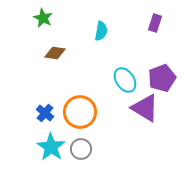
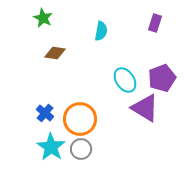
orange circle: moved 7 px down
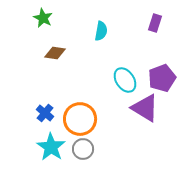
gray circle: moved 2 px right
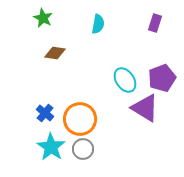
cyan semicircle: moved 3 px left, 7 px up
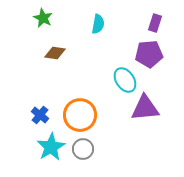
purple pentagon: moved 13 px left, 24 px up; rotated 16 degrees clockwise
purple triangle: rotated 36 degrees counterclockwise
blue cross: moved 5 px left, 2 px down
orange circle: moved 4 px up
cyan star: rotated 8 degrees clockwise
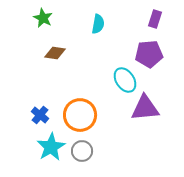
purple rectangle: moved 4 px up
gray circle: moved 1 px left, 2 px down
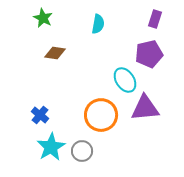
purple pentagon: rotated 8 degrees counterclockwise
orange circle: moved 21 px right
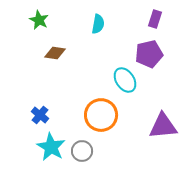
green star: moved 4 px left, 2 px down
purple triangle: moved 18 px right, 18 px down
cyan star: rotated 12 degrees counterclockwise
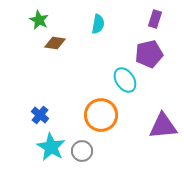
brown diamond: moved 10 px up
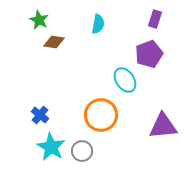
brown diamond: moved 1 px left, 1 px up
purple pentagon: rotated 8 degrees counterclockwise
